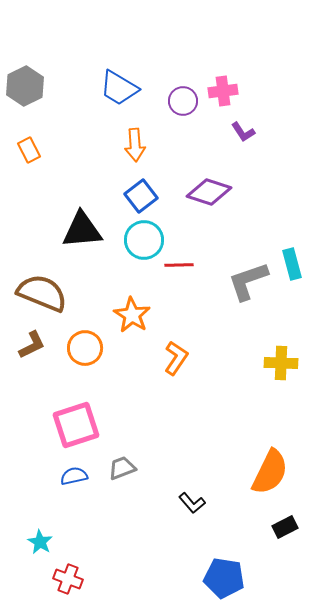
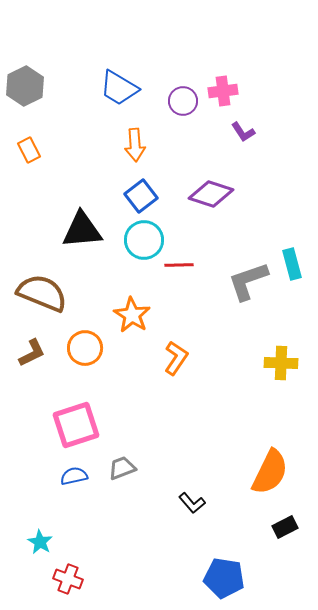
purple diamond: moved 2 px right, 2 px down
brown L-shape: moved 8 px down
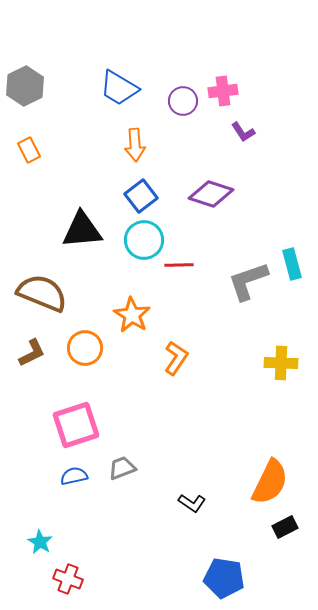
orange semicircle: moved 10 px down
black L-shape: rotated 16 degrees counterclockwise
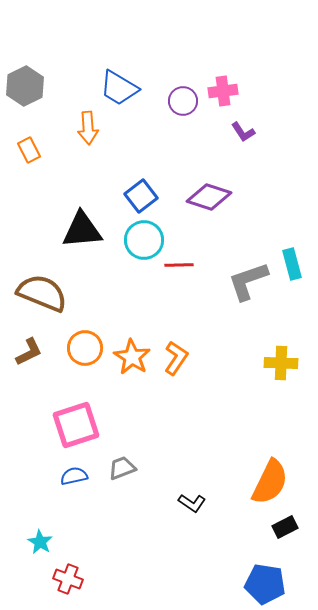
orange arrow: moved 47 px left, 17 px up
purple diamond: moved 2 px left, 3 px down
orange star: moved 42 px down
brown L-shape: moved 3 px left, 1 px up
blue pentagon: moved 41 px right, 6 px down
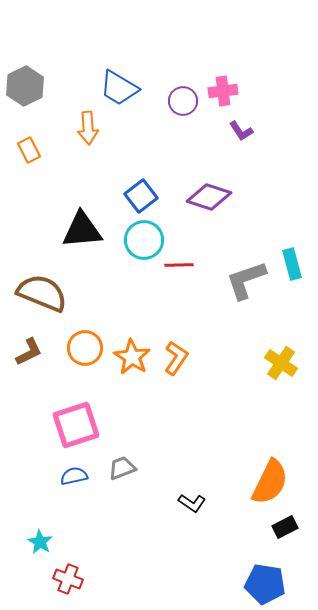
purple L-shape: moved 2 px left, 1 px up
gray L-shape: moved 2 px left, 1 px up
yellow cross: rotated 32 degrees clockwise
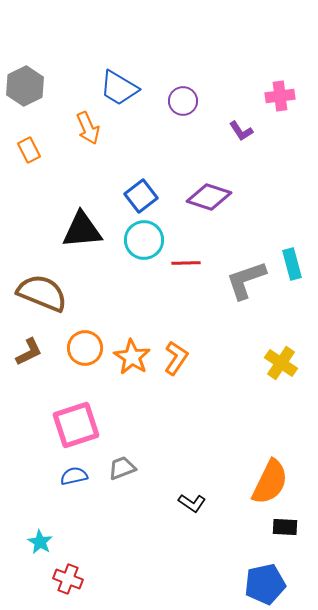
pink cross: moved 57 px right, 5 px down
orange arrow: rotated 20 degrees counterclockwise
red line: moved 7 px right, 2 px up
black rectangle: rotated 30 degrees clockwise
blue pentagon: rotated 21 degrees counterclockwise
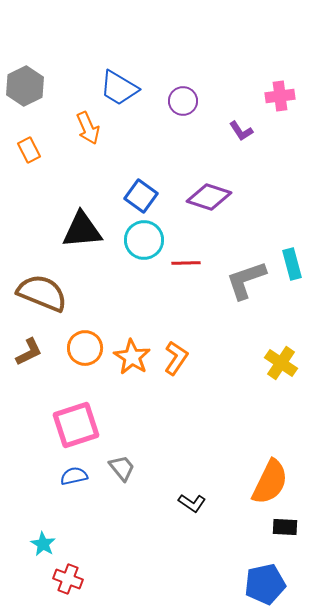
blue square: rotated 16 degrees counterclockwise
gray trapezoid: rotated 72 degrees clockwise
cyan star: moved 3 px right, 2 px down
